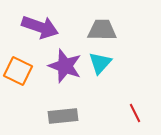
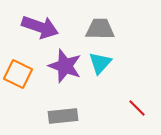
gray trapezoid: moved 2 px left, 1 px up
orange square: moved 3 px down
red line: moved 2 px right, 5 px up; rotated 18 degrees counterclockwise
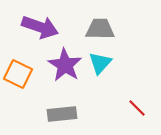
purple star: moved 1 px up; rotated 12 degrees clockwise
gray rectangle: moved 1 px left, 2 px up
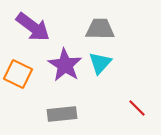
purple arrow: moved 7 px left; rotated 18 degrees clockwise
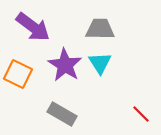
cyan triangle: rotated 15 degrees counterclockwise
red line: moved 4 px right, 6 px down
gray rectangle: rotated 36 degrees clockwise
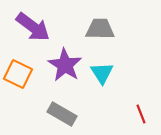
cyan triangle: moved 2 px right, 10 px down
red line: rotated 24 degrees clockwise
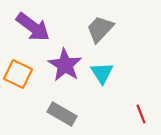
gray trapezoid: rotated 48 degrees counterclockwise
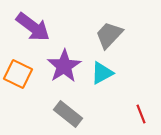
gray trapezoid: moved 9 px right, 6 px down
purple star: moved 1 px left, 1 px down; rotated 8 degrees clockwise
cyan triangle: rotated 35 degrees clockwise
gray rectangle: moved 6 px right; rotated 8 degrees clockwise
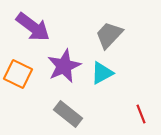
purple star: rotated 8 degrees clockwise
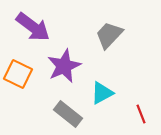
cyan triangle: moved 20 px down
